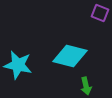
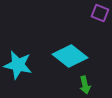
cyan diamond: rotated 24 degrees clockwise
green arrow: moved 1 px left, 1 px up
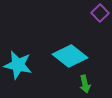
purple square: rotated 24 degrees clockwise
green arrow: moved 1 px up
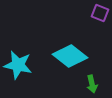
purple square: rotated 24 degrees counterclockwise
green arrow: moved 7 px right
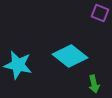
green arrow: moved 2 px right
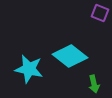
cyan star: moved 11 px right, 4 px down
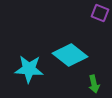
cyan diamond: moved 1 px up
cyan star: rotated 8 degrees counterclockwise
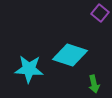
purple square: rotated 18 degrees clockwise
cyan diamond: rotated 20 degrees counterclockwise
